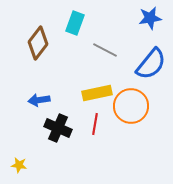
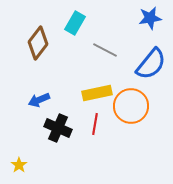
cyan rectangle: rotated 10 degrees clockwise
blue arrow: rotated 15 degrees counterclockwise
yellow star: rotated 28 degrees clockwise
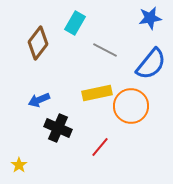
red line: moved 5 px right, 23 px down; rotated 30 degrees clockwise
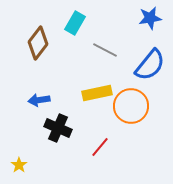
blue semicircle: moved 1 px left, 1 px down
blue arrow: rotated 15 degrees clockwise
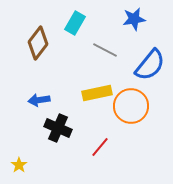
blue star: moved 16 px left, 1 px down
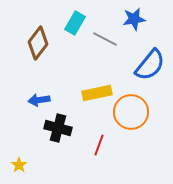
gray line: moved 11 px up
orange circle: moved 6 px down
black cross: rotated 8 degrees counterclockwise
red line: moved 1 px left, 2 px up; rotated 20 degrees counterclockwise
